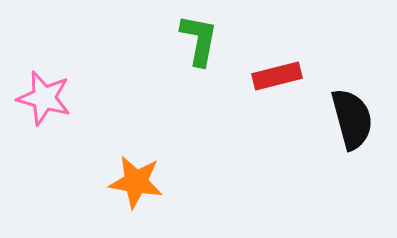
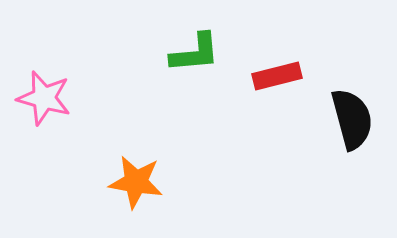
green L-shape: moved 4 px left, 13 px down; rotated 74 degrees clockwise
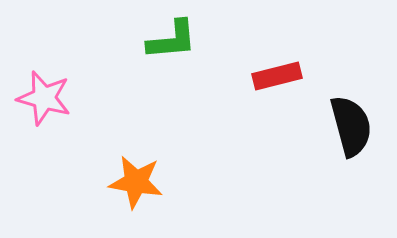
green L-shape: moved 23 px left, 13 px up
black semicircle: moved 1 px left, 7 px down
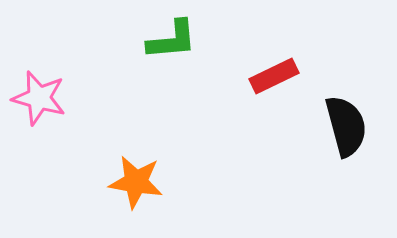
red rectangle: moved 3 px left; rotated 12 degrees counterclockwise
pink star: moved 5 px left
black semicircle: moved 5 px left
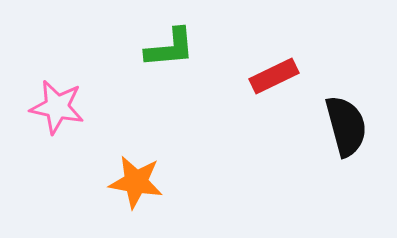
green L-shape: moved 2 px left, 8 px down
pink star: moved 18 px right, 9 px down; rotated 4 degrees counterclockwise
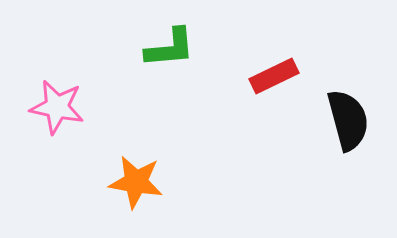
black semicircle: moved 2 px right, 6 px up
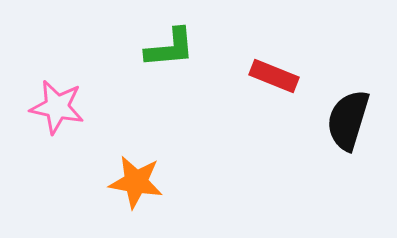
red rectangle: rotated 48 degrees clockwise
black semicircle: rotated 148 degrees counterclockwise
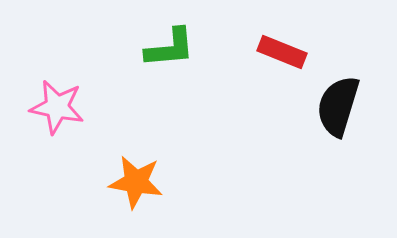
red rectangle: moved 8 px right, 24 px up
black semicircle: moved 10 px left, 14 px up
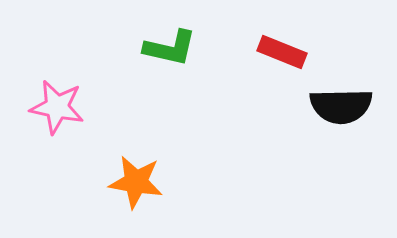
green L-shape: rotated 18 degrees clockwise
black semicircle: moved 3 px right; rotated 108 degrees counterclockwise
